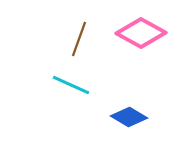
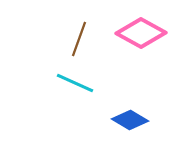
cyan line: moved 4 px right, 2 px up
blue diamond: moved 1 px right, 3 px down
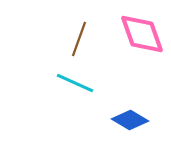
pink diamond: moved 1 px right, 1 px down; rotated 42 degrees clockwise
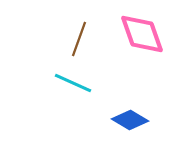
cyan line: moved 2 px left
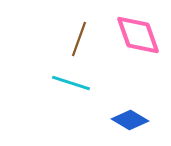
pink diamond: moved 4 px left, 1 px down
cyan line: moved 2 px left; rotated 6 degrees counterclockwise
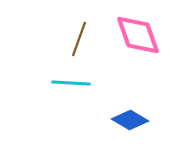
cyan line: rotated 15 degrees counterclockwise
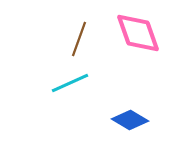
pink diamond: moved 2 px up
cyan line: moved 1 px left; rotated 27 degrees counterclockwise
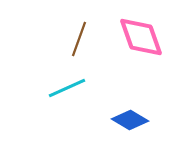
pink diamond: moved 3 px right, 4 px down
cyan line: moved 3 px left, 5 px down
